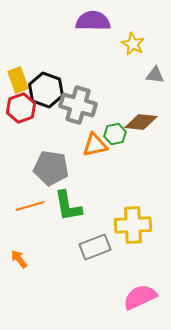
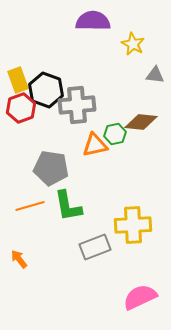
gray cross: moved 1 px left; rotated 21 degrees counterclockwise
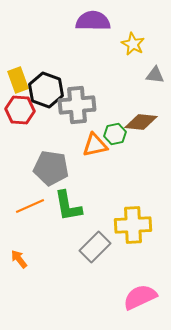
red hexagon: moved 1 px left, 2 px down; rotated 24 degrees clockwise
orange line: rotated 8 degrees counterclockwise
gray rectangle: rotated 24 degrees counterclockwise
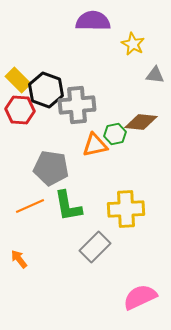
yellow rectangle: rotated 25 degrees counterclockwise
yellow cross: moved 7 px left, 16 px up
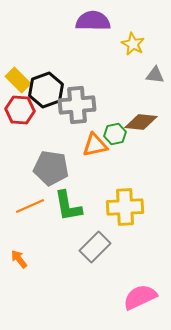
black hexagon: rotated 20 degrees clockwise
yellow cross: moved 1 px left, 2 px up
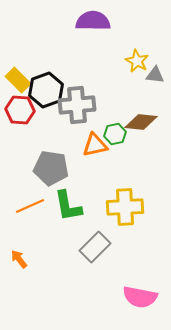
yellow star: moved 4 px right, 17 px down
pink semicircle: rotated 144 degrees counterclockwise
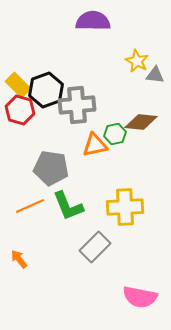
yellow rectangle: moved 5 px down
red hexagon: rotated 12 degrees clockwise
green L-shape: rotated 12 degrees counterclockwise
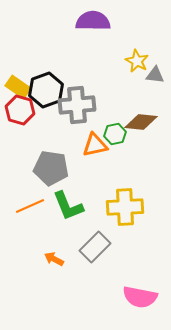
yellow rectangle: moved 2 px down; rotated 10 degrees counterclockwise
orange arrow: moved 35 px right; rotated 24 degrees counterclockwise
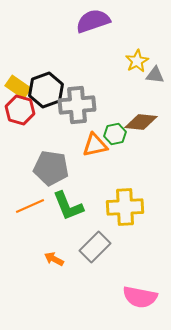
purple semicircle: rotated 20 degrees counterclockwise
yellow star: rotated 15 degrees clockwise
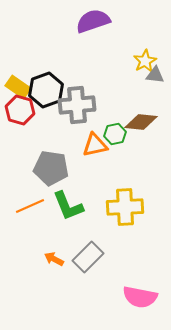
yellow star: moved 8 px right
gray rectangle: moved 7 px left, 10 px down
